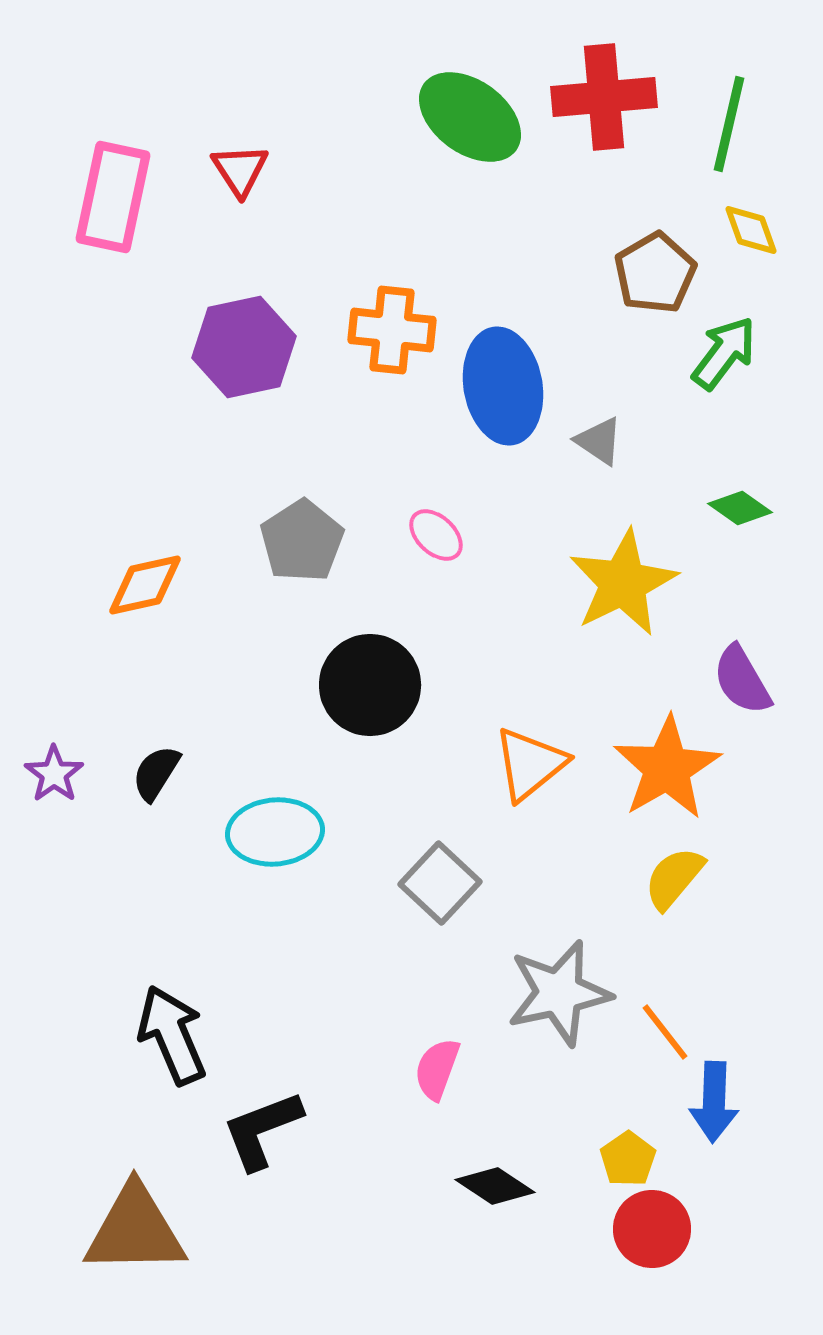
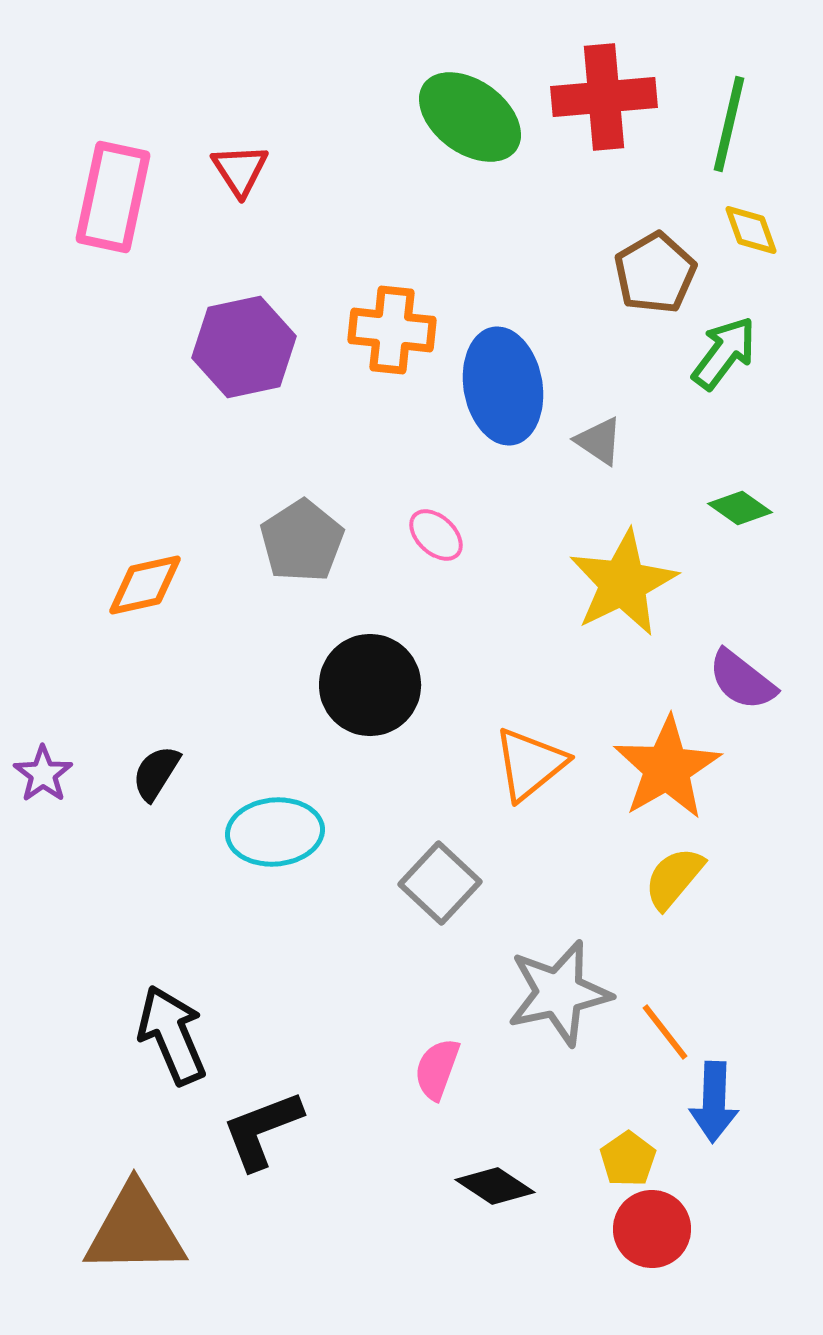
purple semicircle: rotated 22 degrees counterclockwise
purple star: moved 11 px left
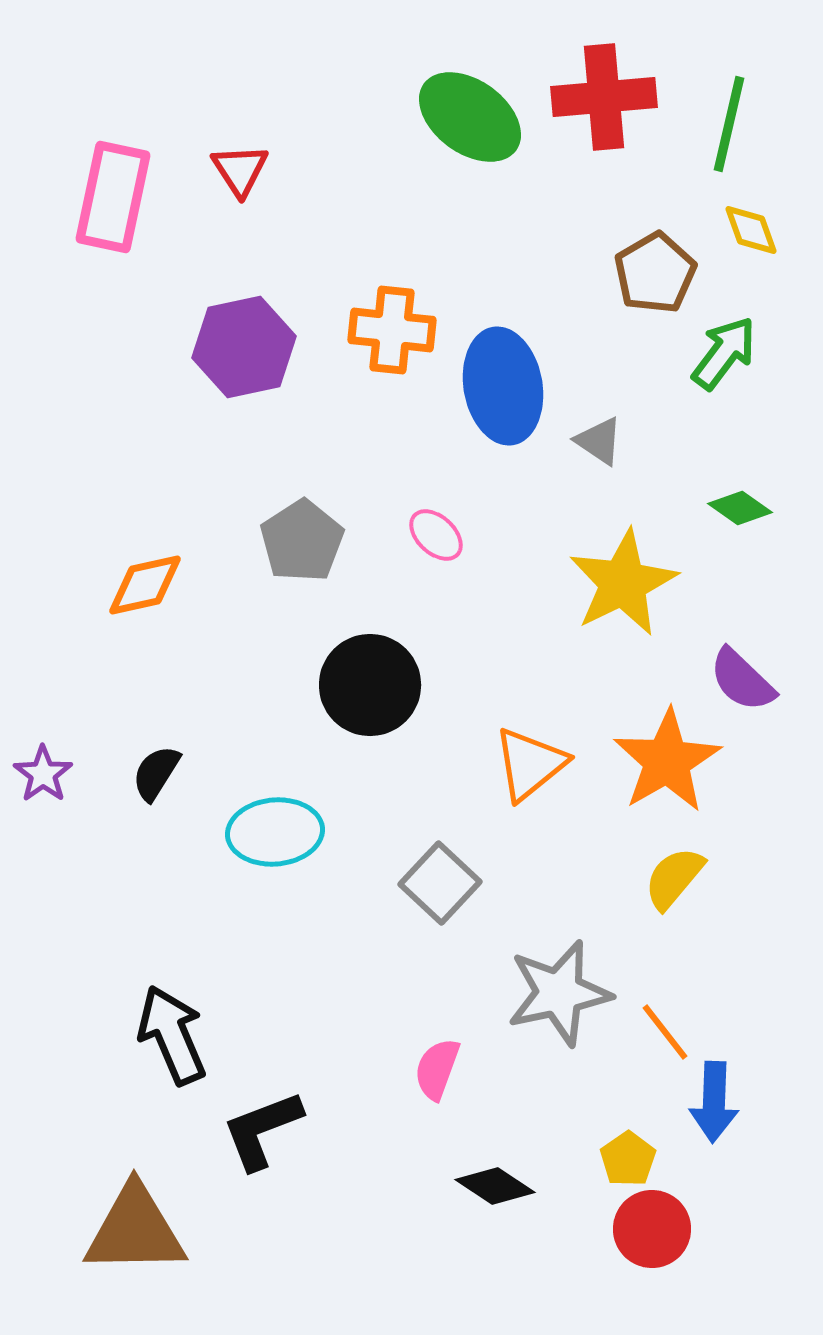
purple semicircle: rotated 6 degrees clockwise
orange star: moved 7 px up
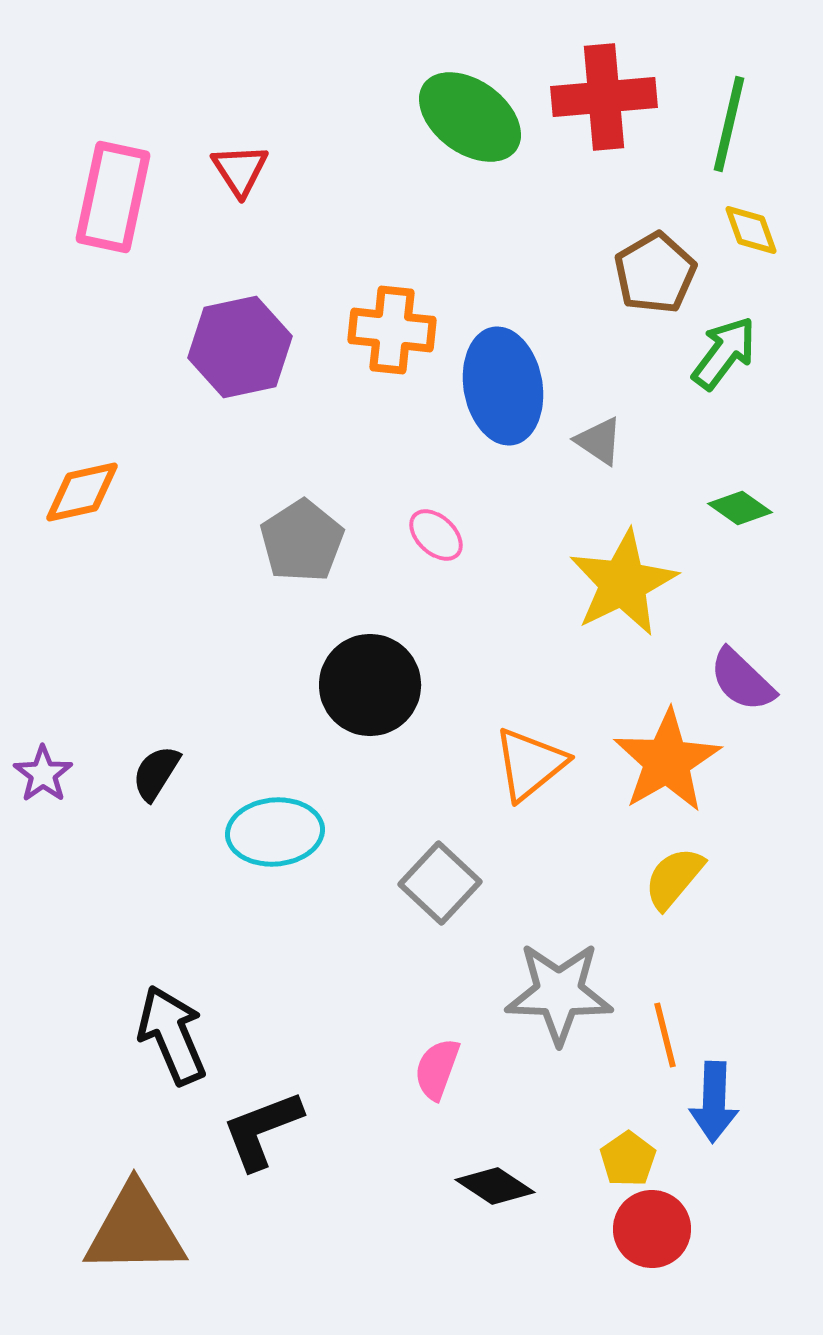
purple hexagon: moved 4 px left
orange diamond: moved 63 px left, 93 px up
gray star: rotated 14 degrees clockwise
orange line: moved 3 px down; rotated 24 degrees clockwise
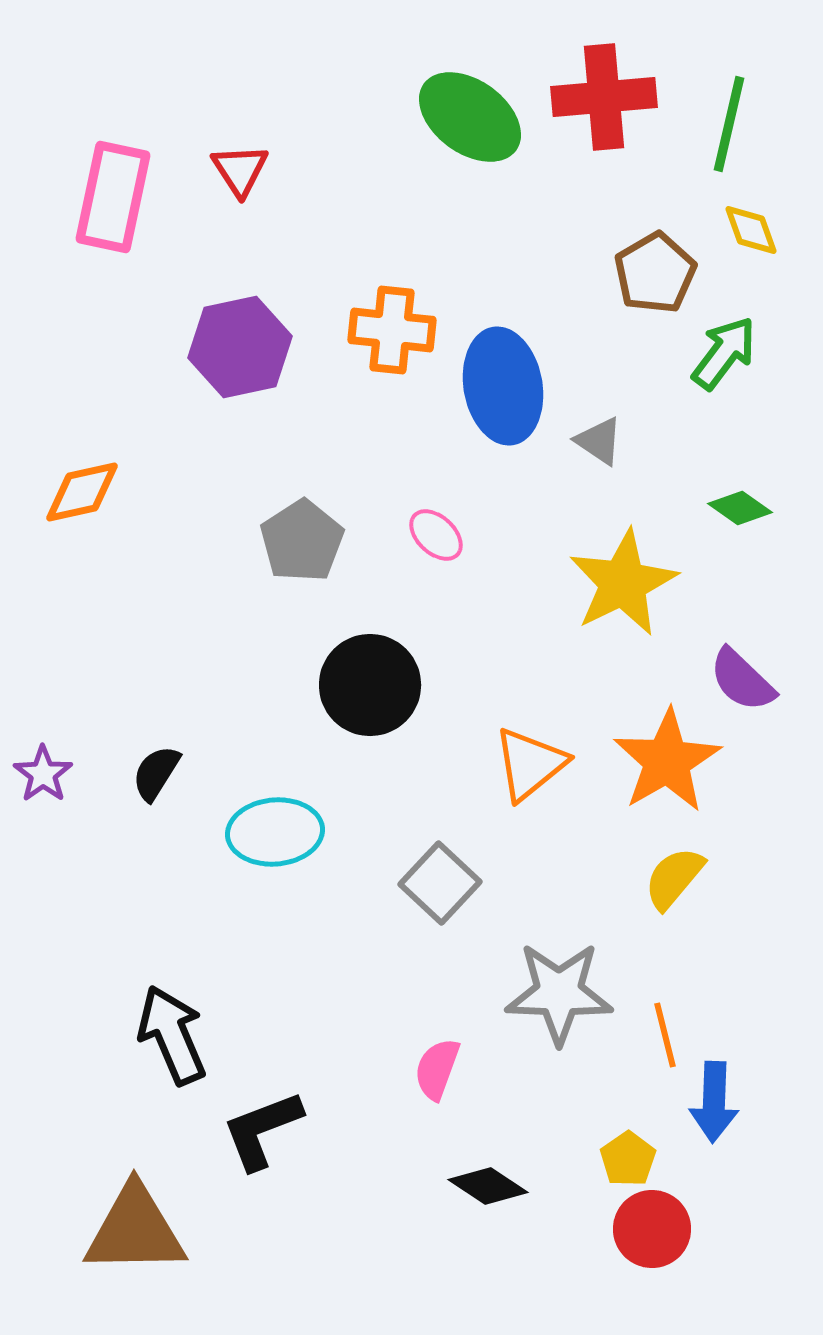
black diamond: moved 7 px left
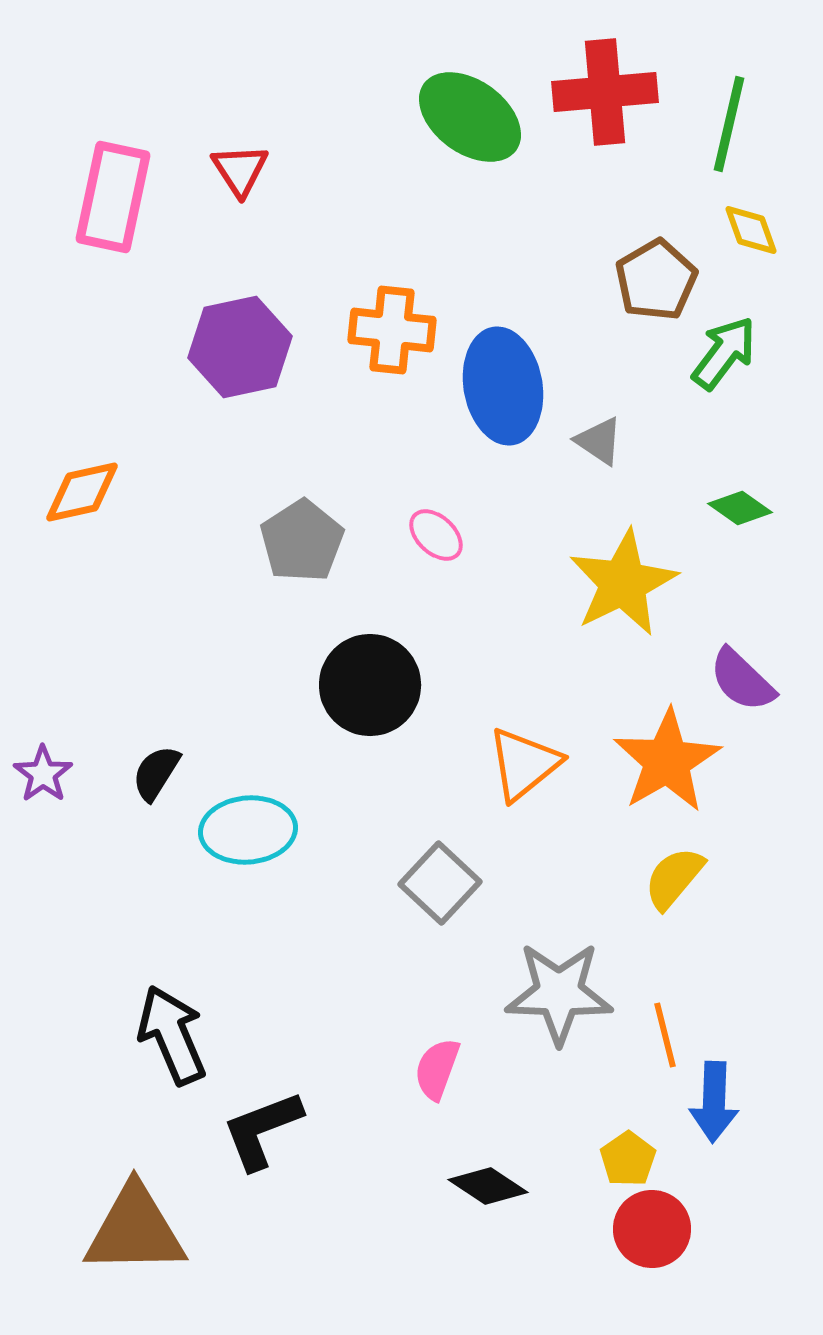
red cross: moved 1 px right, 5 px up
brown pentagon: moved 1 px right, 7 px down
orange triangle: moved 6 px left
cyan ellipse: moved 27 px left, 2 px up
